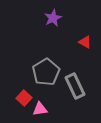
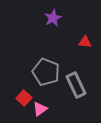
red triangle: rotated 24 degrees counterclockwise
gray pentagon: rotated 20 degrees counterclockwise
gray rectangle: moved 1 px right, 1 px up
pink triangle: rotated 28 degrees counterclockwise
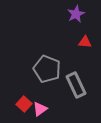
purple star: moved 23 px right, 4 px up
gray pentagon: moved 1 px right, 3 px up
red square: moved 6 px down
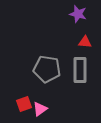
purple star: moved 2 px right; rotated 30 degrees counterclockwise
gray pentagon: rotated 12 degrees counterclockwise
gray rectangle: moved 4 px right, 15 px up; rotated 25 degrees clockwise
red square: rotated 28 degrees clockwise
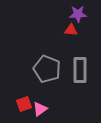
purple star: rotated 18 degrees counterclockwise
red triangle: moved 14 px left, 12 px up
gray pentagon: rotated 12 degrees clockwise
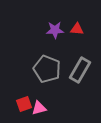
purple star: moved 23 px left, 16 px down
red triangle: moved 6 px right, 1 px up
gray rectangle: rotated 30 degrees clockwise
pink triangle: moved 1 px left, 1 px up; rotated 21 degrees clockwise
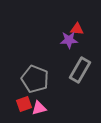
purple star: moved 14 px right, 10 px down
gray pentagon: moved 12 px left, 10 px down
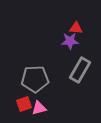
red triangle: moved 1 px left, 1 px up
purple star: moved 1 px right, 1 px down
gray pentagon: rotated 24 degrees counterclockwise
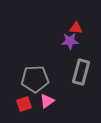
gray rectangle: moved 1 px right, 2 px down; rotated 15 degrees counterclockwise
pink triangle: moved 8 px right, 7 px up; rotated 21 degrees counterclockwise
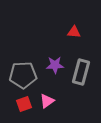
red triangle: moved 2 px left, 4 px down
purple star: moved 15 px left, 24 px down
gray pentagon: moved 12 px left, 4 px up
